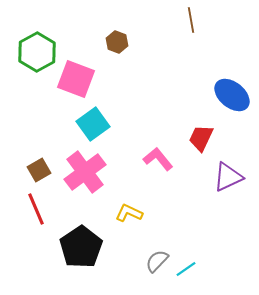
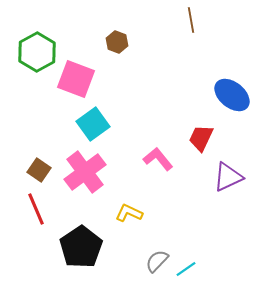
brown square: rotated 25 degrees counterclockwise
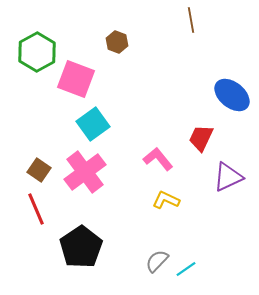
yellow L-shape: moved 37 px right, 13 px up
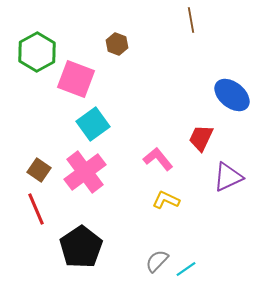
brown hexagon: moved 2 px down
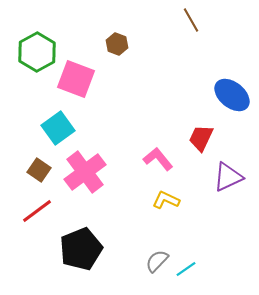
brown line: rotated 20 degrees counterclockwise
cyan square: moved 35 px left, 4 px down
red line: moved 1 px right, 2 px down; rotated 76 degrees clockwise
black pentagon: moved 2 px down; rotated 12 degrees clockwise
